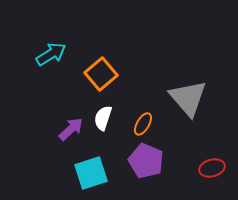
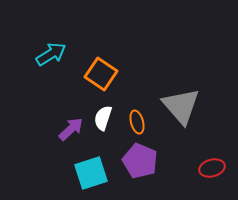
orange square: rotated 16 degrees counterclockwise
gray triangle: moved 7 px left, 8 px down
orange ellipse: moved 6 px left, 2 px up; rotated 45 degrees counterclockwise
purple pentagon: moved 6 px left
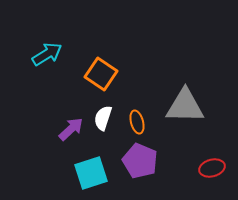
cyan arrow: moved 4 px left
gray triangle: moved 4 px right; rotated 48 degrees counterclockwise
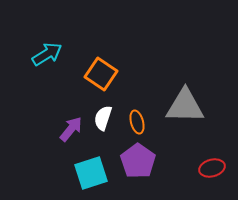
purple arrow: rotated 8 degrees counterclockwise
purple pentagon: moved 2 px left; rotated 12 degrees clockwise
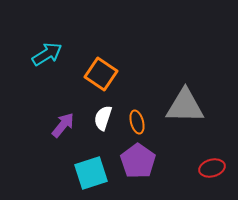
purple arrow: moved 8 px left, 4 px up
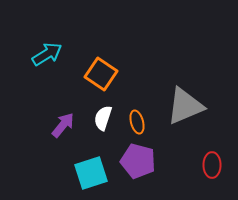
gray triangle: rotated 24 degrees counterclockwise
purple pentagon: rotated 20 degrees counterclockwise
red ellipse: moved 3 px up; rotated 75 degrees counterclockwise
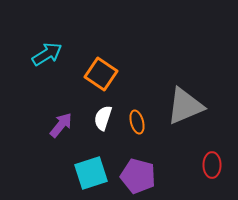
purple arrow: moved 2 px left
purple pentagon: moved 15 px down
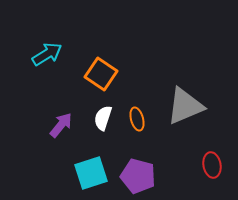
orange ellipse: moved 3 px up
red ellipse: rotated 10 degrees counterclockwise
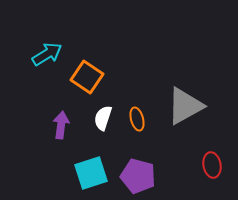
orange square: moved 14 px left, 3 px down
gray triangle: rotated 6 degrees counterclockwise
purple arrow: rotated 32 degrees counterclockwise
